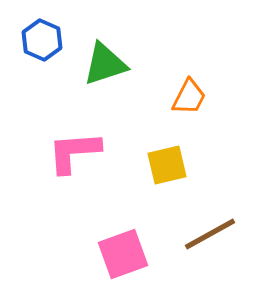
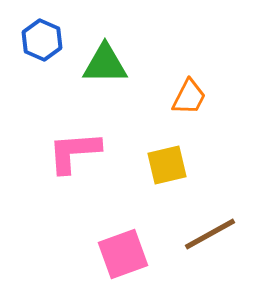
green triangle: rotated 18 degrees clockwise
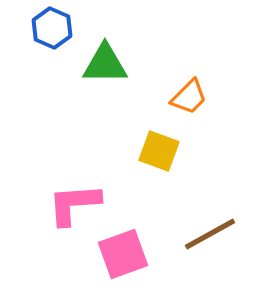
blue hexagon: moved 10 px right, 12 px up
orange trapezoid: rotated 18 degrees clockwise
pink L-shape: moved 52 px down
yellow square: moved 8 px left, 14 px up; rotated 33 degrees clockwise
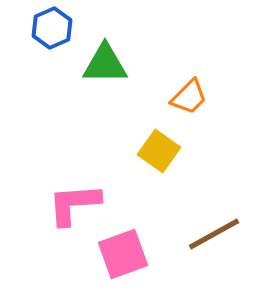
blue hexagon: rotated 12 degrees clockwise
yellow square: rotated 15 degrees clockwise
brown line: moved 4 px right
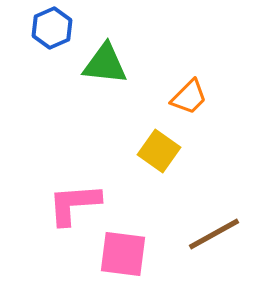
green triangle: rotated 6 degrees clockwise
pink square: rotated 27 degrees clockwise
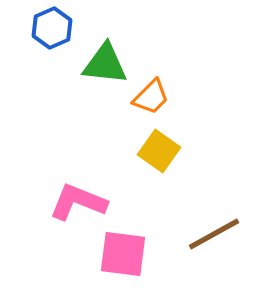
orange trapezoid: moved 38 px left
pink L-shape: moved 4 px right, 2 px up; rotated 26 degrees clockwise
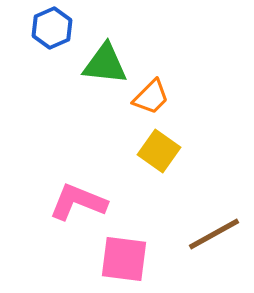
pink square: moved 1 px right, 5 px down
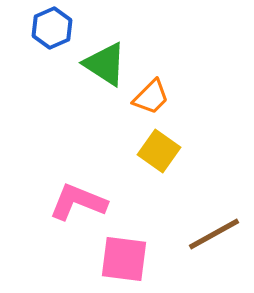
green triangle: rotated 27 degrees clockwise
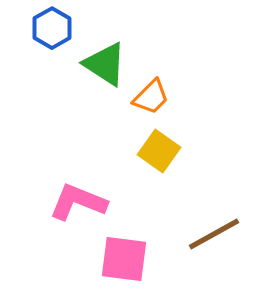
blue hexagon: rotated 6 degrees counterclockwise
